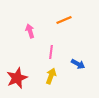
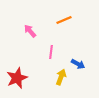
pink arrow: rotated 24 degrees counterclockwise
yellow arrow: moved 10 px right, 1 px down
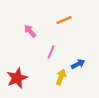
pink line: rotated 16 degrees clockwise
blue arrow: rotated 56 degrees counterclockwise
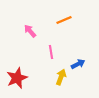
pink line: rotated 32 degrees counterclockwise
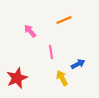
yellow arrow: moved 1 px right, 1 px down; rotated 49 degrees counterclockwise
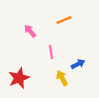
red star: moved 2 px right
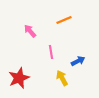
blue arrow: moved 3 px up
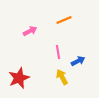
pink arrow: rotated 104 degrees clockwise
pink line: moved 7 px right
yellow arrow: moved 1 px up
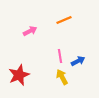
pink line: moved 2 px right, 4 px down
red star: moved 3 px up
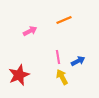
pink line: moved 2 px left, 1 px down
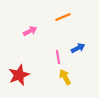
orange line: moved 1 px left, 3 px up
blue arrow: moved 13 px up
yellow arrow: moved 3 px right
